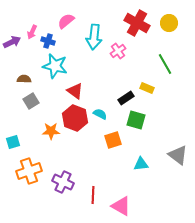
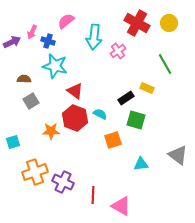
orange cross: moved 6 px right, 1 px down
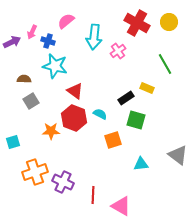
yellow circle: moved 1 px up
red hexagon: moved 1 px left
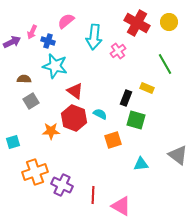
black rectangle: rotated 35 degrees counterclockwise
purple cross: moved 1 px left, 3 px down
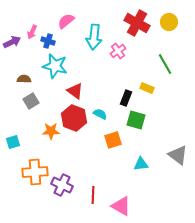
orange cross: rotated 15 degrees clockwise
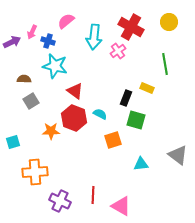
red cross: moved 6 px left, 4 px down
green line: rotated 20 degrees clockwise
purple cross: moved 2 px left, 16 px down
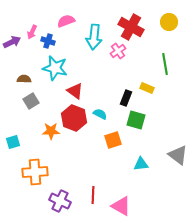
pink semicircle: rotated 18 degrees clockwise
cyan star: moved 2 px down
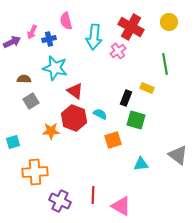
pink semicircle: rotated 84 degrees counterclockwise
blue cross: moved 1 px right, 2 px up; rotated 32 degrees counterclockwise
